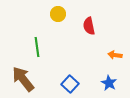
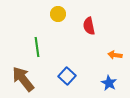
blue square: moved 3 px left, 8 px up
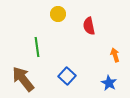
orange arrow: rotated 64 degrees clockwise
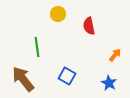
orange arrow: rotated 56 degrees clockwise
blue square: rotated 12 degrees counterclockwise
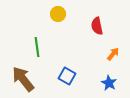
red semicircle: moved 8 px right
orange arrow: moved 2 px left, 1 px up
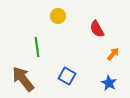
yellow circle: moved 2 px down
red semicircle: moved 3 px down; rotated 18 degrees counterclockwise
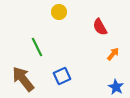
yellow circle: moved 1 px right, 4 px up
red semicircle: moved 3 px right, 2 px up
green line: rotated 18 degrees counterclockwise
blue square: moved 5 px left; rotated 36 degrees clockwise
blue star: moved 7 px right, 4 px down
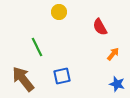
blue square: rotated 12 degrees clockwise
blue star: moved 1 px right, 3 px up; rotated 14 degrees counterclockwise
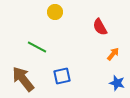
yellow circle: moved 4 px left
green line: rotated 36 degrees counterclockwise
blue star: moved 1 px up
